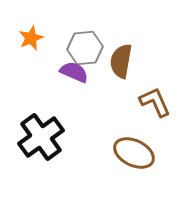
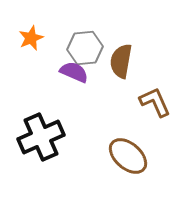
black cross: rotated 12 degrees clockwise
brown ellipse: moved 6 px left, 3 px down; rotated 15 degrees clockwise
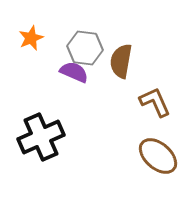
gray hexagon: rotated 12 degrees clockwise
brown ellipse: moved 30 px right
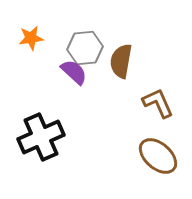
orange star: rotated 15 degrees clockwise
gray hexagon: rotated 12 degrees counterclockwise
purple semicircle: rotated 20 degrees clockwise
brown L-shape: moved 3 px right, 1 px down
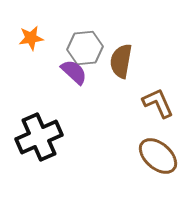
black cross: moved 2 px left
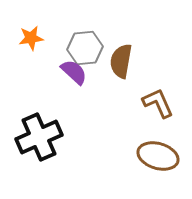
brown ellipse: rotated 24 degrees counterclockwise
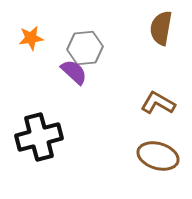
brown semicircle: moved 40 px right, 33 px up
brown L-shape: rotated 36 degrees counterclockwise
black cross: rotated 9 degrees clockwise
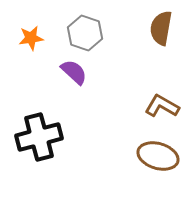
gray hexagon: moved 15 px up; rotated 24 degrees clockwise
brown L-shape: moved 4 px right, 3 px down
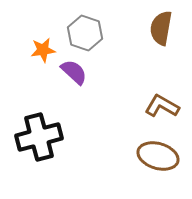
orange star: moved 12 px right, 12 px down
